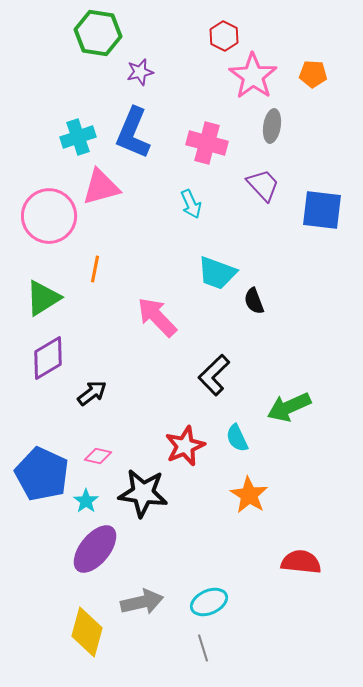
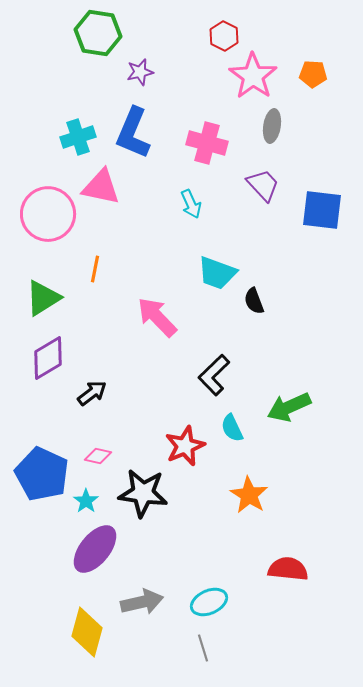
pink triangle: rotated 27 degrees clockwise
pink circle: moved 1 px left, 2 px up
cyan semicircle: moved 5 px left, 10 px up
red semicircle: moved 13 px left, 7 px down
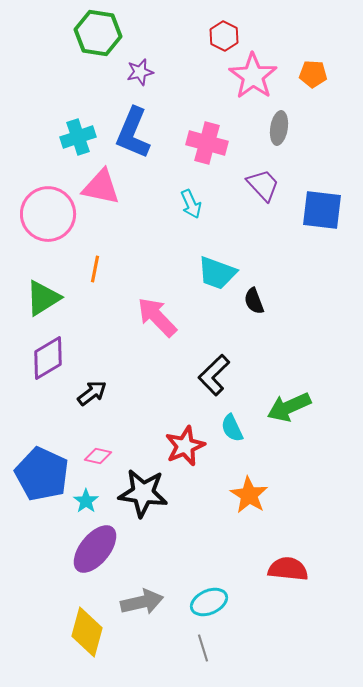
gray ellipse: moved 7 px right, 2 px down
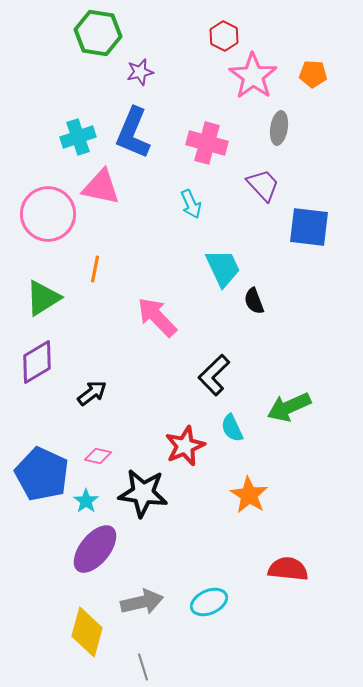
blue square: moved 13 px left, 17 px down
cyan trapezoid: moved 6 px right, 5 px up; rotated 135 degrees counterclockwise
purple diamond: moved 11 px left, 4 px down
gray line: moved 60 px left, 19 px down
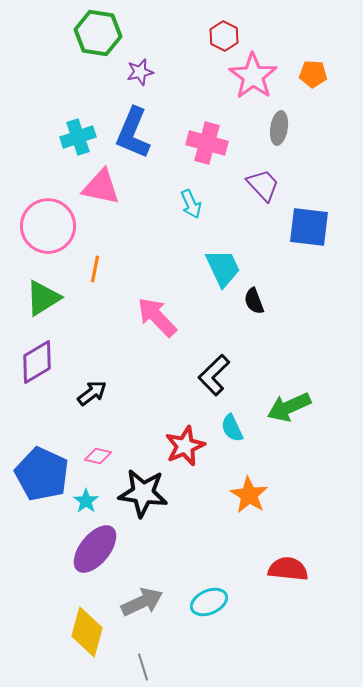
pink circle: moved 12 px down
gray arrow: rotated 12 degrees counterclockwise
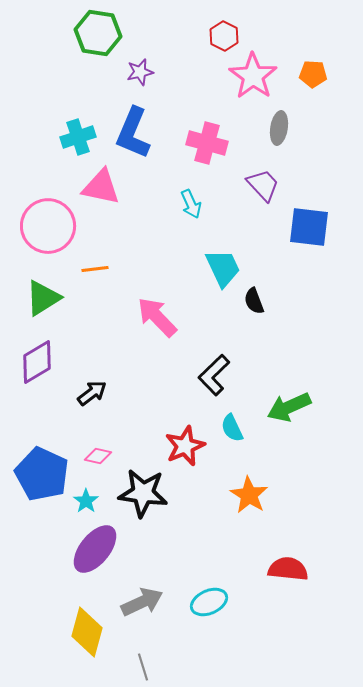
orange line: rotated 72 degrees clockwise
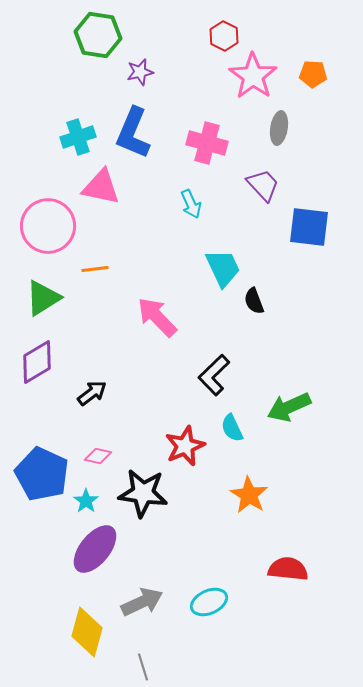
green hexagon: moved 2 px down
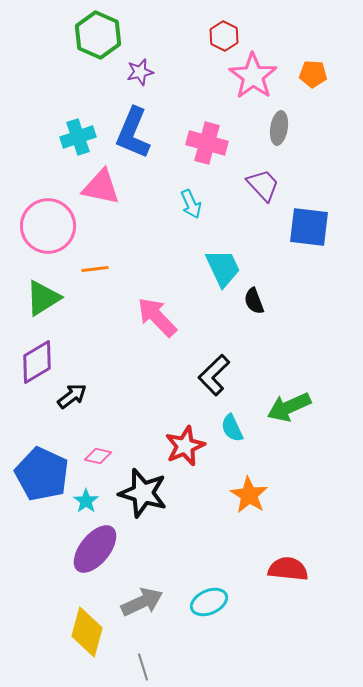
green hexagon: rotated 15 degrees clockwise
black arrow: moved 20 px left, 3 px down
black star: rotated 9 degrees clockwise
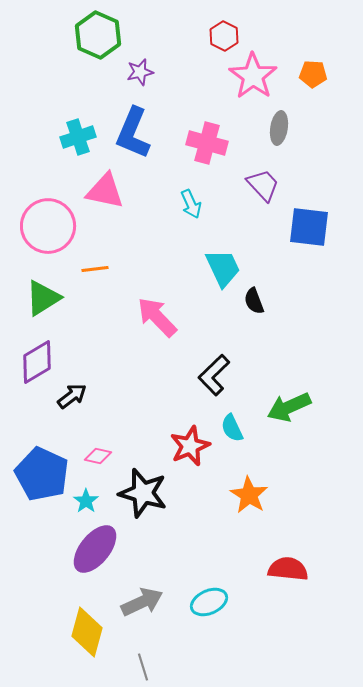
pink triangle: moved 4 px right, 4 px down
red star: moved 5 px right
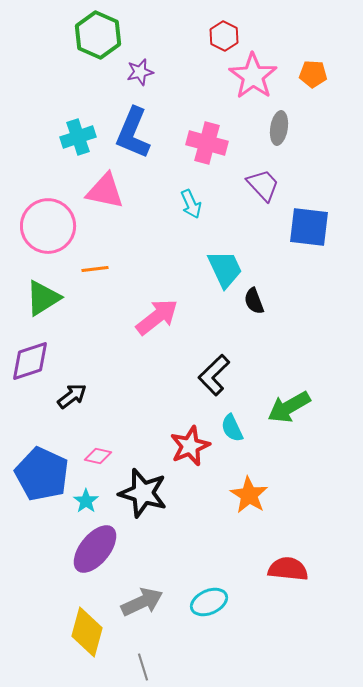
cyan trapezoid: moved 2 px right, 1 px down
pink arrow: rotated 96 degrees clockwise
purple diamond: moved 7 px left, 1 px up; rotated 12 degrees clockwise
green arrow: rotated 6 degrees counterclockwise
